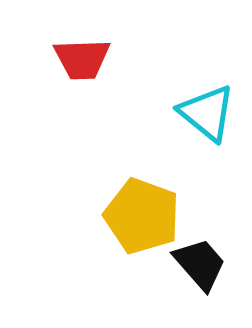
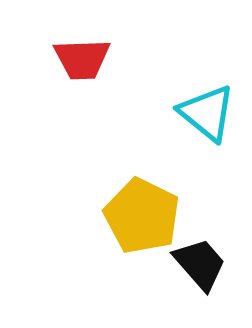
yellow pentagon: rotated 6 degrees clockwise
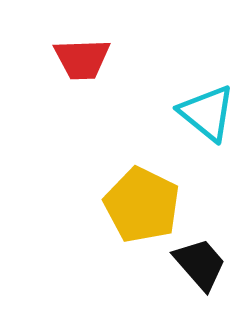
yellow pentagon: moved 11 px up
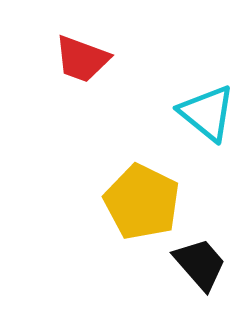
red trapezoid: rotated 22 degrees clockwise
yellow pentagon: moved 3 px up
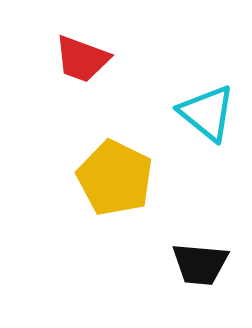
yellow pentagon: moved 27 px left, 24 px up
black trapezoid: rotated 136 degrees clockwise
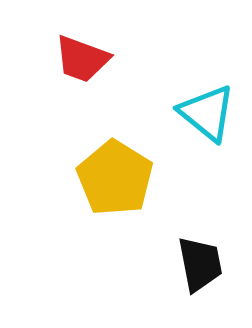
yellow pentagon: rotated 6 degrees clockwise
black trapezoid: rotated 106 degrees counterclockwise
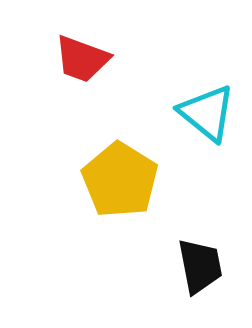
yellow pentagon: moved 5 px right, 2 px down
black trapezoid: moved 2 px down
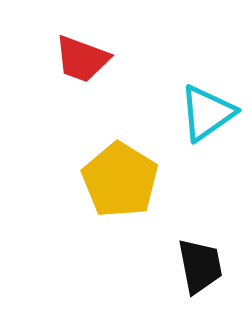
cyan triangle: rotated 46 degrees clockwise
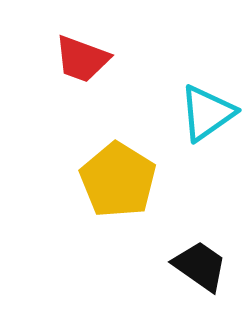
yellow pentagon: moved 2 px left
black trapezoid: rotated 44 degrees counterclockwise
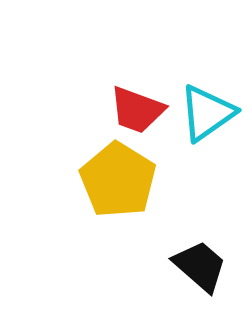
red trapezoid: moved 55 px right, 51 px down
black trapezoid: rotated 6 degrees clockwise
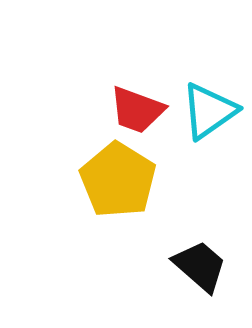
cyan triangle: moved 2 px right, 2 px up
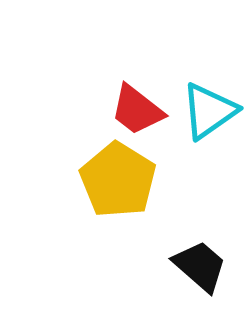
red trapezoid: rotated 18 degrees clockwise
